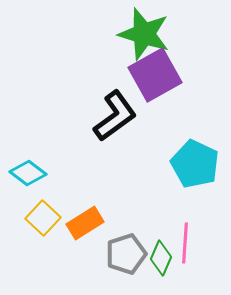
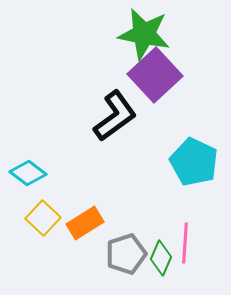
green star: rotated 6 degrees counterclockwise
purple square: rotated 14 degrees counterclockwise
cyan pentagon: moved 1 px left, 2 px up
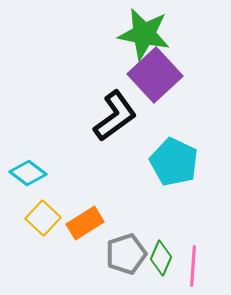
cyan pentagon: moved 20 px left
pink line: moved 8 px right, 23 px down
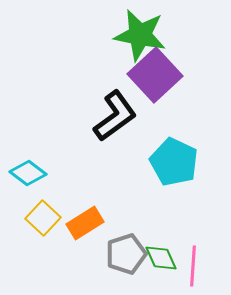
green star: moved 4 px left, 1 px down
green diamond: rotated 48 degrees counterclockwise
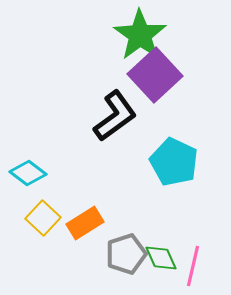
green star: rotated 24 degrees clockwise
pink line: rotated 9 degrees clockwise
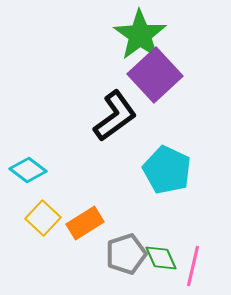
cyan pentagon: moved 7 px left, 8 px down
cyan diamond: moved 3 px up
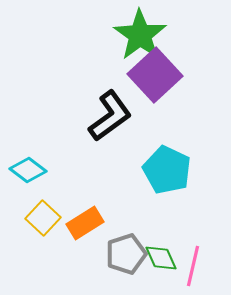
black L-shape: moved 5 px left
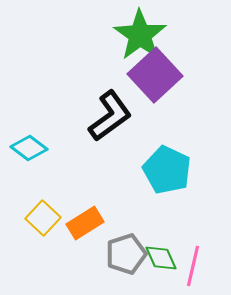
cyan diamond: moved 1 px right, 22 px up
